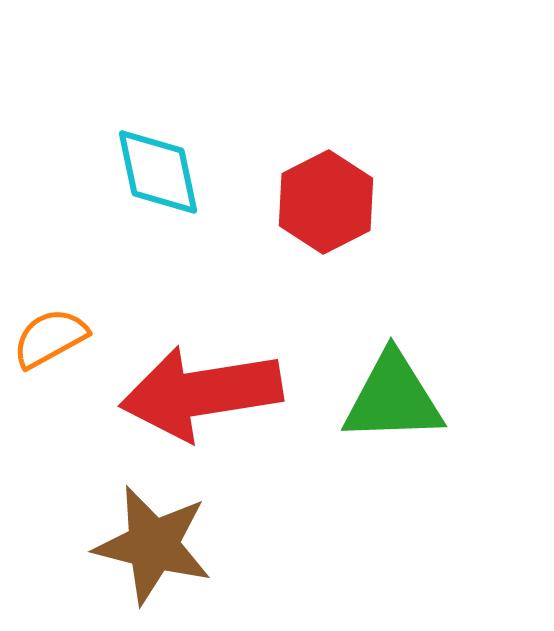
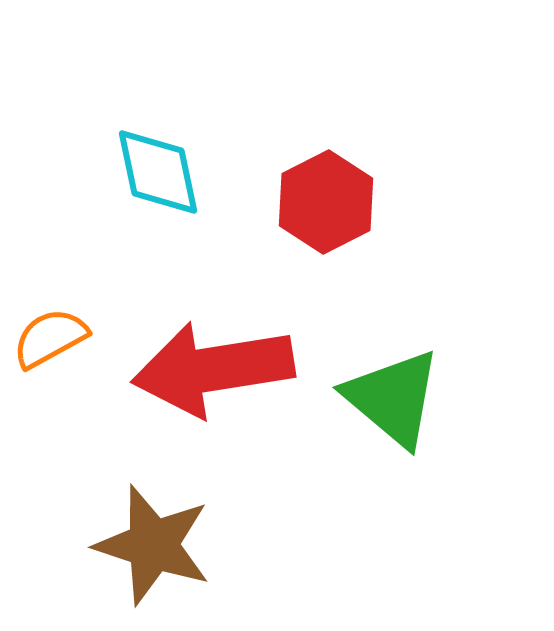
red arrow: moved 12 px right, 24 px up
green triangle: rotated 42 degrees clockwise
brown star: rotated 4 degrees clockwise
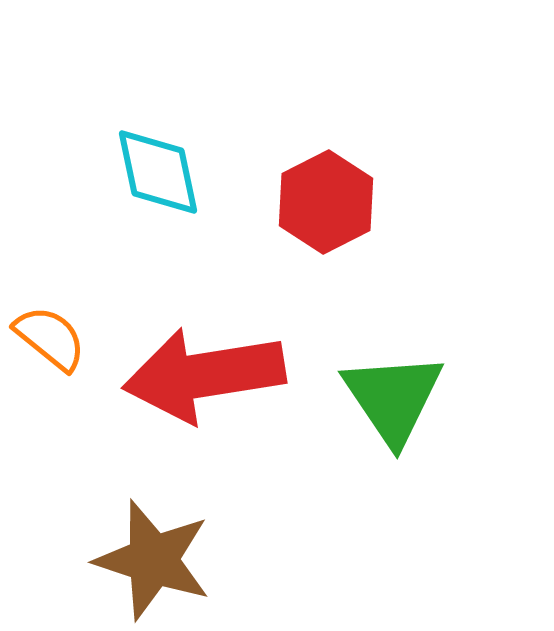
orange semicircle: rotated 68 degrees clockwise
red arrow: moved 9 px left, 6 px down
green triangle: rotated 16 degrees clockwise
brown star: moved 15 px down
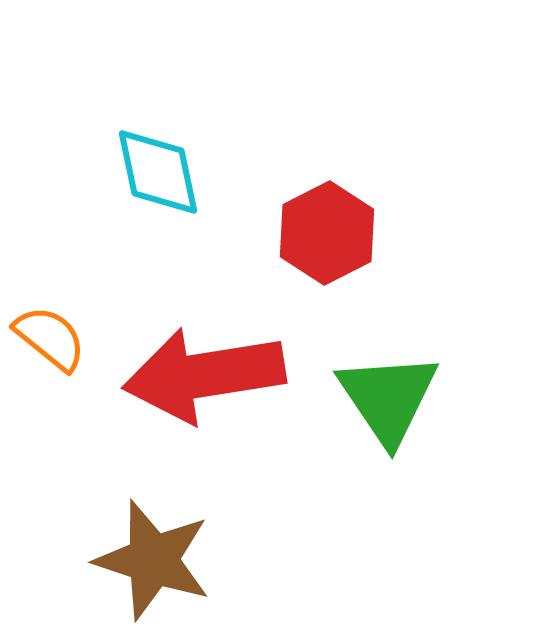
red hexagon: moved 1 px right, 31 px down
green triangle: moved 5 px left
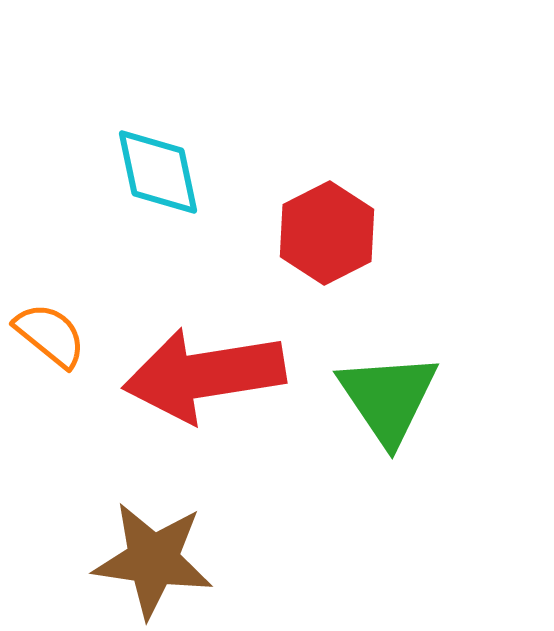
orange semicircle: moved 3 px up
brown star: rotated 10 degrees counterclockwise
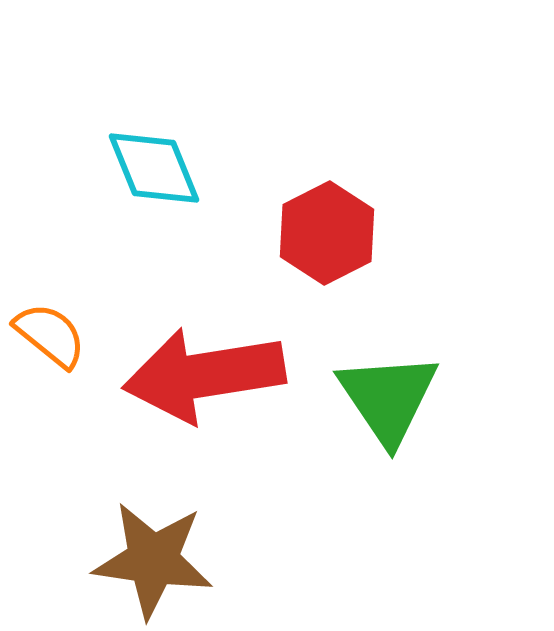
cyan diamond: moved 4 px left, 4 px up; rotated 10 degrees counterclockwise
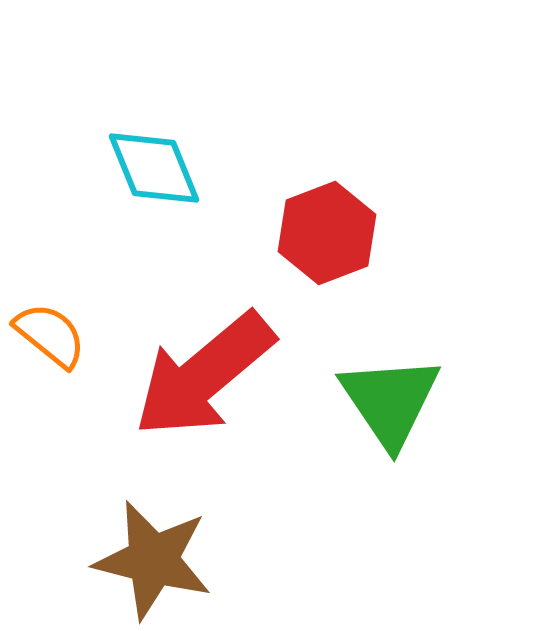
red hexagon: rotated 6 degrees clockwise
red arrow: rotated 31 degrees counterclockwise
green triangle: moved 2 px right, 3 px down
brown star: rotated 6 degrees clockwise
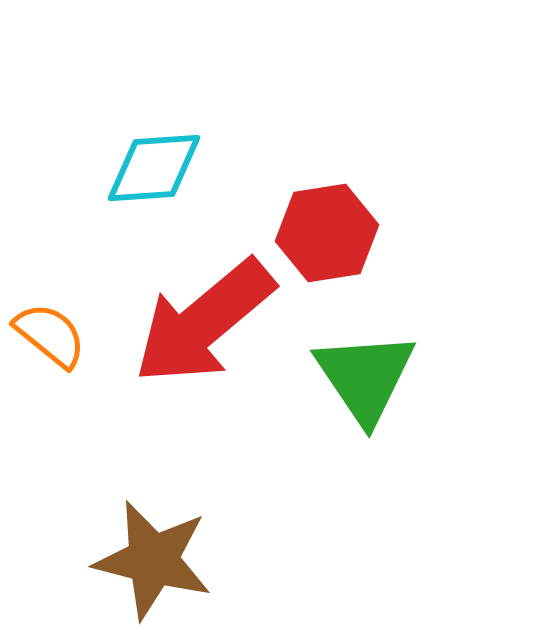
cyan diamond: rotated 72 degrees counterclockwise
red hexagon: rotated 12 degrees clockwise
red arrow: moved 53 px up
green triangle: moved 25 px left, 24 px up
